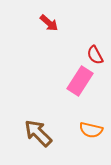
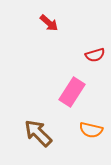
red semicircle: rotated 78 degrees counterclockwise
pink rectangle: moved 8 px left, 11 px down
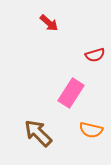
pink rectangle: moved 1 px left, 1 px down
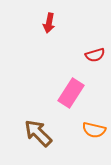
red arrow: rotated 60 degrees clockwise
orange semicircle: moved 3 px right
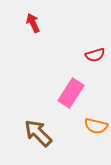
red arrow: moved 16 px left; rotated 144 degrees clockwise
orange semicircle: moved 2 px right, 4 px up
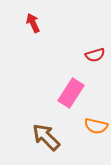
brown arrow: moved 8 px right, 4 px down
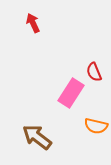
red semicircle: moved 1 px left, 17 px down; rotated 84 degrees clockwise
brown arrow: moved 9 px left; rotated 8 degrees counterclockwise
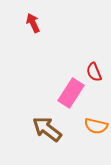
brown arrow: moved 10 px right, 8 px up
